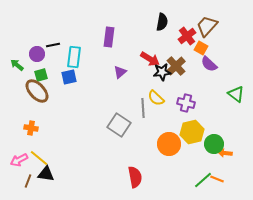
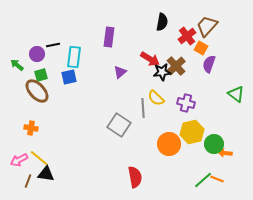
purple semicircle: rotated 66 degrees clockwise
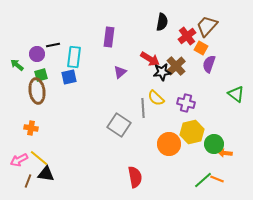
brown ellipse: rotated 35 degrees clockwise
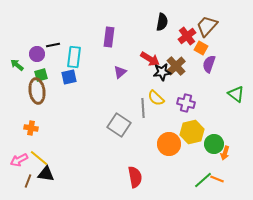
orange arrow: rotated 80 degrees counterclockwise
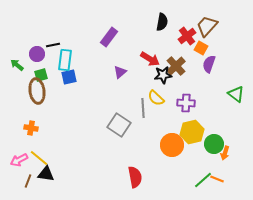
purple rectangle: rotated 30 degrees clockwise
cyan rectangle: moved 9 px left, 3 px down
black star: moved 1 px right, 3 px down
purple cross: rotated 12 degrees counterclockwise
orange circle: moved 3 px right, 1 px down
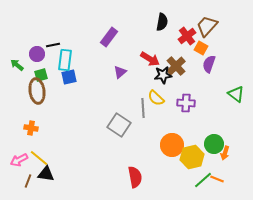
yellow hexagon: moved 25 px down
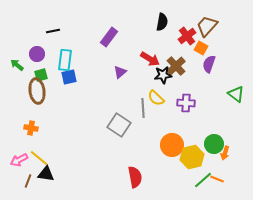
black line: moved 14 px up
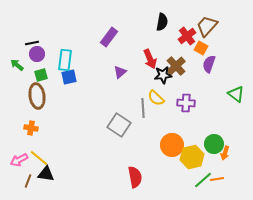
black line: moved 21 px left, 12 px down
red arrow: rotated 36 degrees clockwise
brown ellipse: moved 5 px down
orange line: rotated 32 degrees counterclockwise
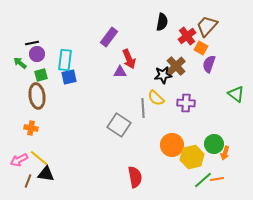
red arrow: moved 21 px left
green arrow: moved 3 px right, 2 px up
purple triangle: rotated 40 degrees clockwise
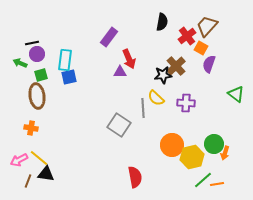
green arrow: rotated 16 degrees counterclockwise
orange line: moved 5 px down
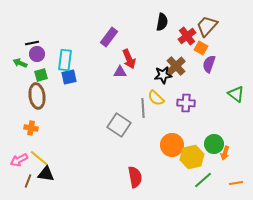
orange line: moved 19 px right, 1 px up
